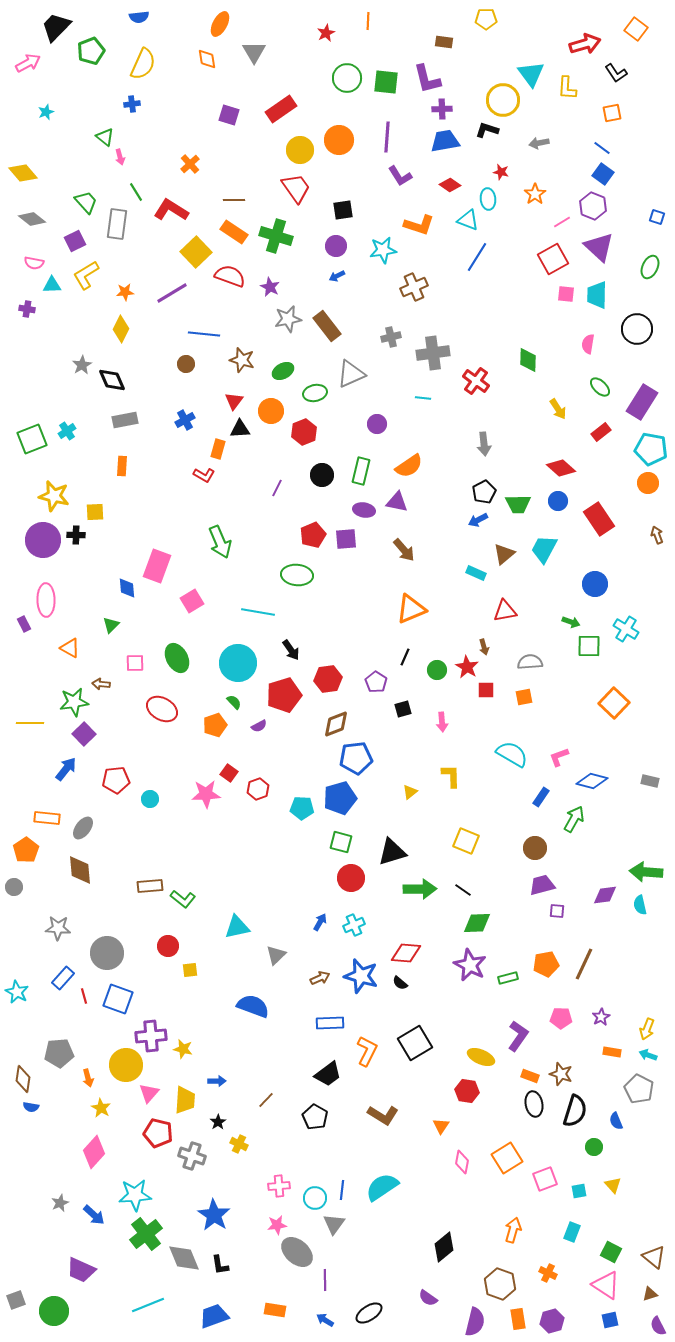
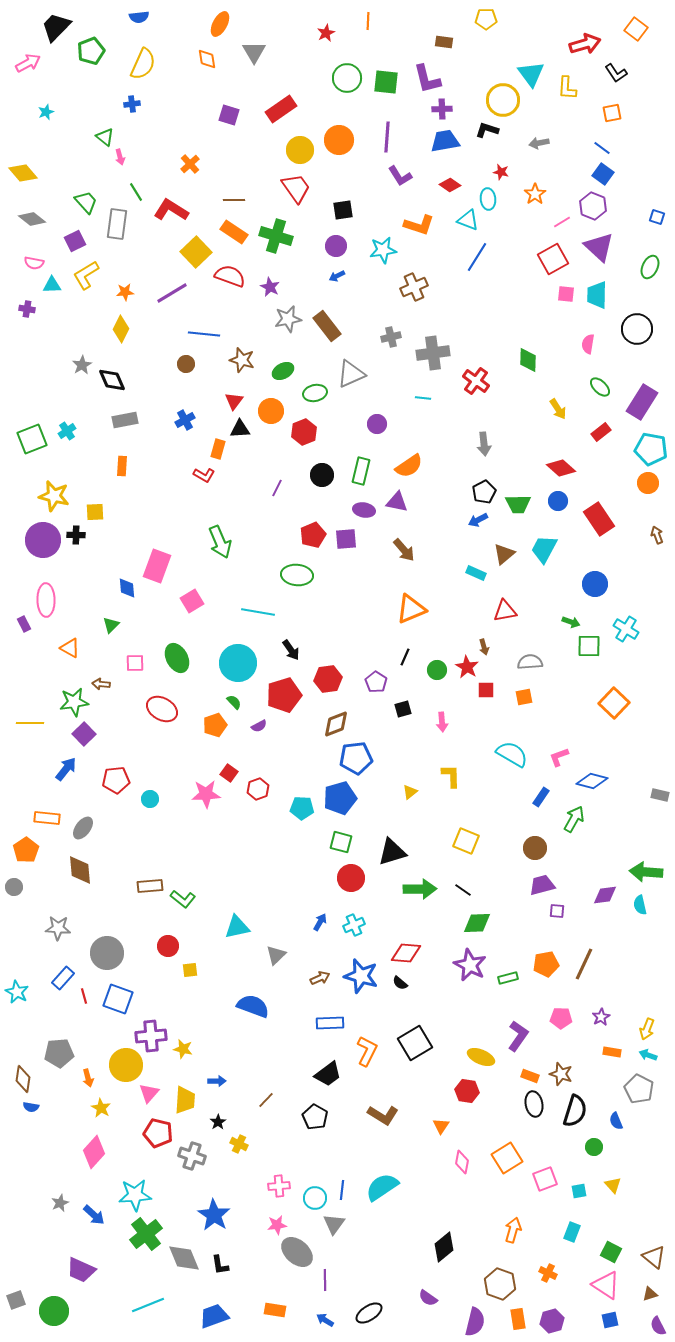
gray rectangle at (650, 781): moved 10 px right, 14 px down
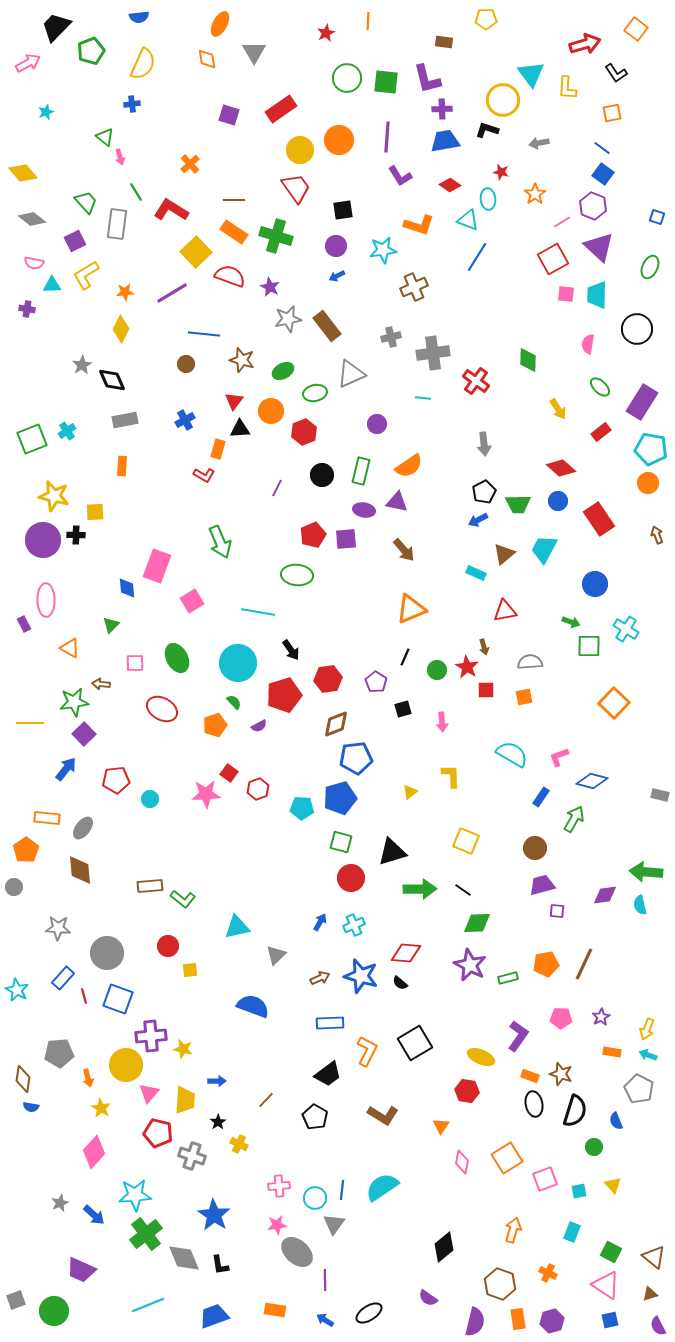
cyan star at (17, 992): moved 2 px up
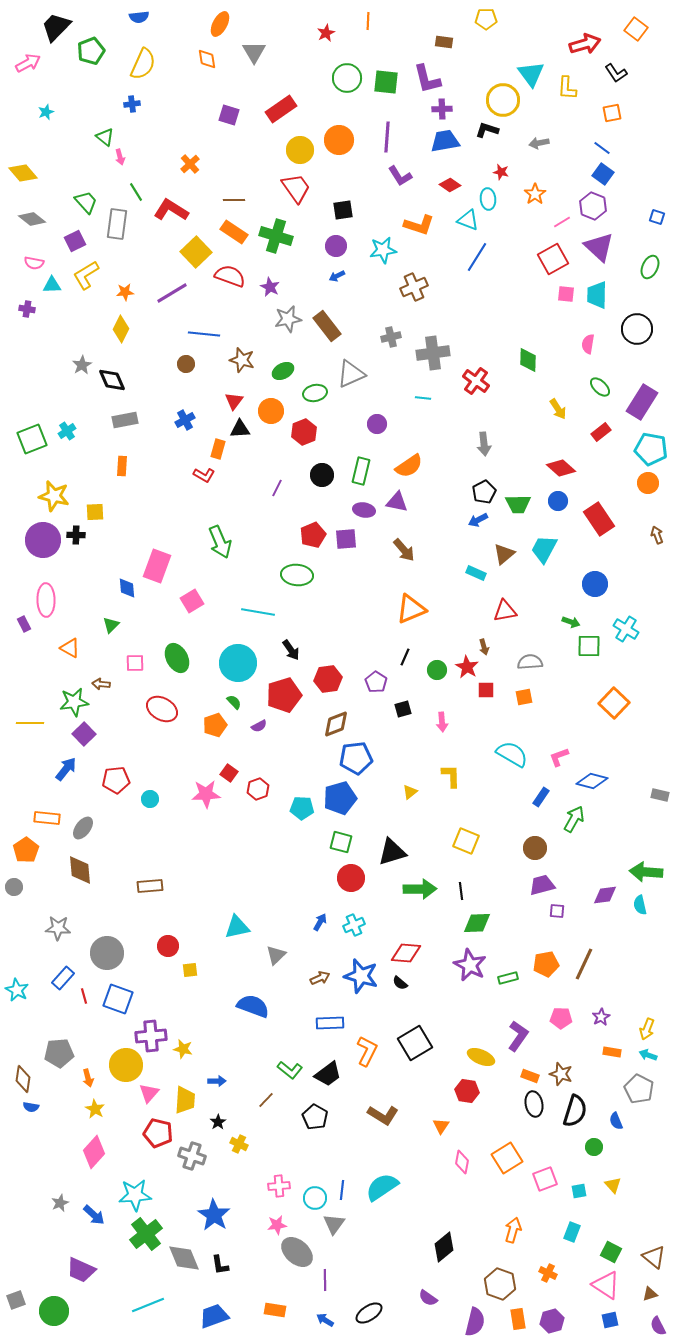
black line at (463, 890): moved 2 px left, 1 px down; rotated 48 degrees clockwise
green L-shape at (183, 899): moved 107 px right, 171 px down
yellow star at (101, 1108): moved 6 px left, 1 px down
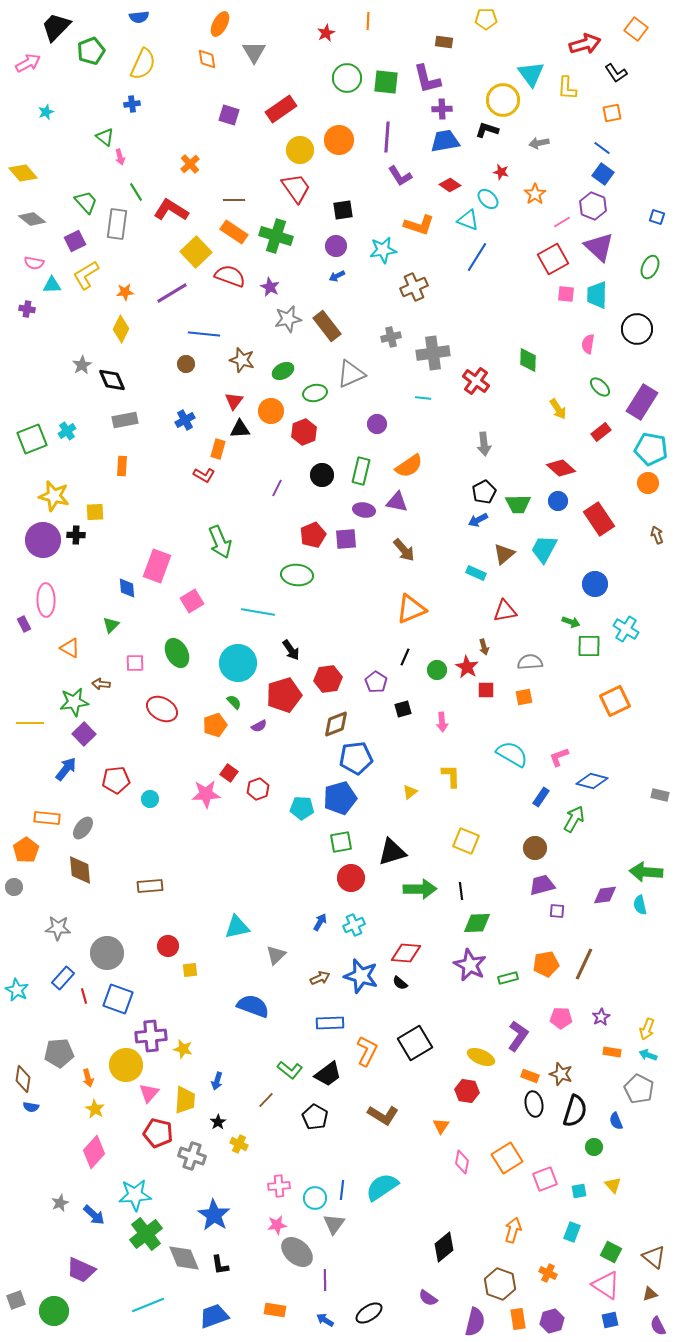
cyan ellipse at (488, 199): rotated 40 degrees counterclockwise
green ellipse at (177, 658): moved 5 px up
orange square at (614, 703): moved 1 px right, 2 px up; rotated 20 degrees clockwise
green square at (341, 842): rotated 25 degrees counterclockwise
blue arrow at (217, 1081): rotated 108 degrees clockwise
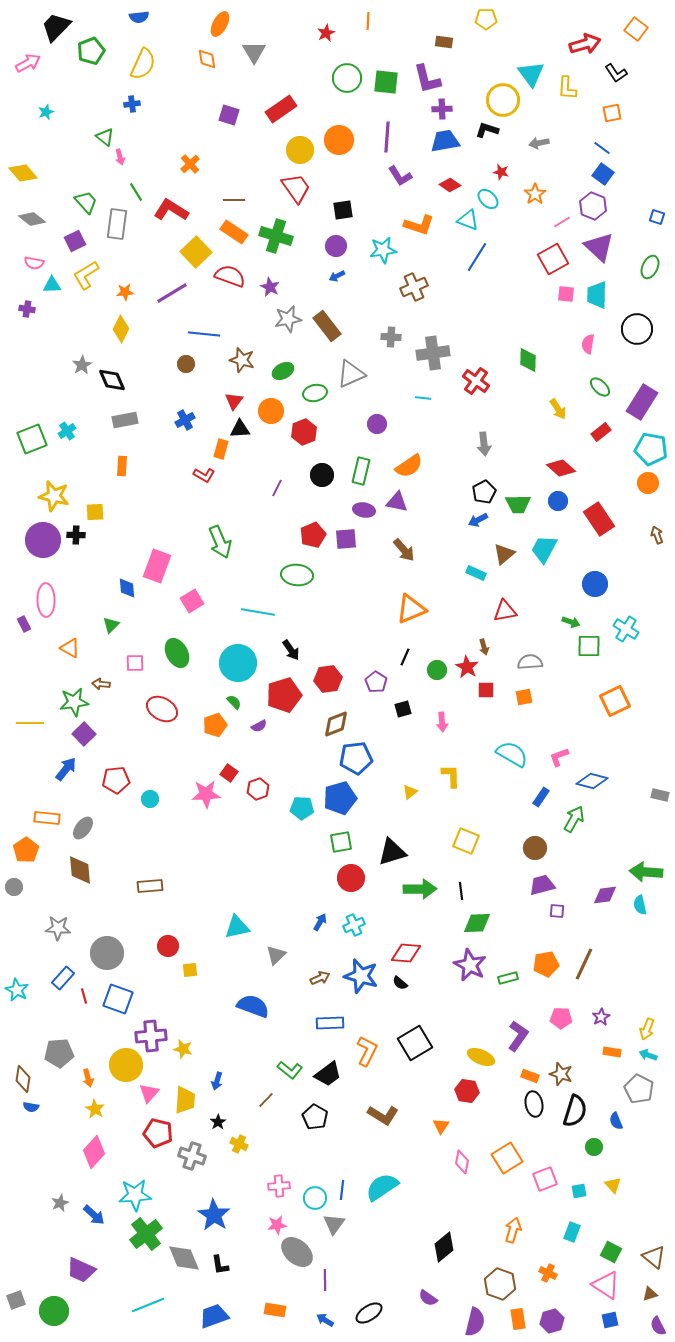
gray cross at (391, 337): rotated 18 degrees clockwise
orange rectangle at (218, 449): moved 3 px right
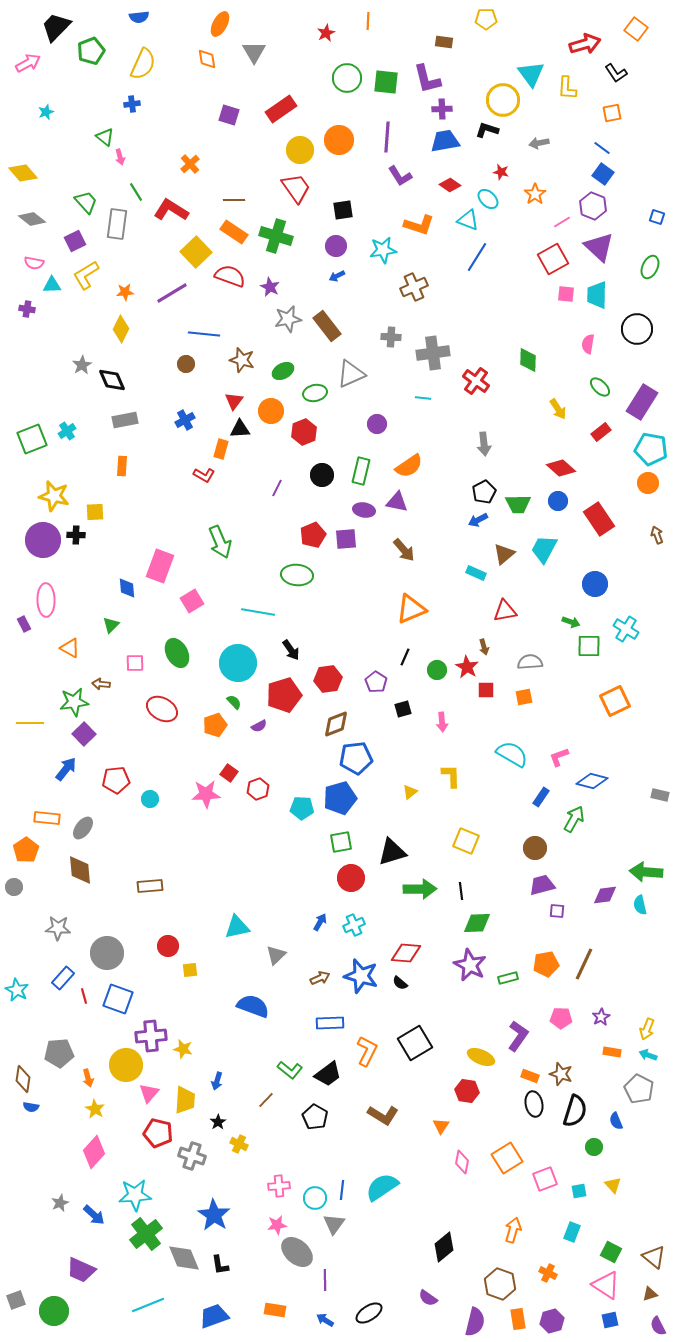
pink rectangle at (157, 566): moved 3 px right
